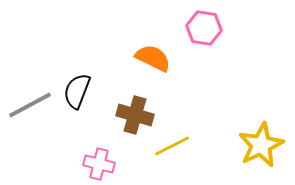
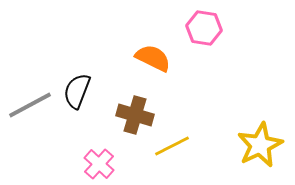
yellow star: moved 1 px left
pink cross: rotated 28 degrees clockwise
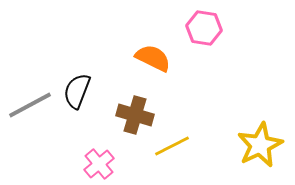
pink cross: rotated 8 degrees clockwise
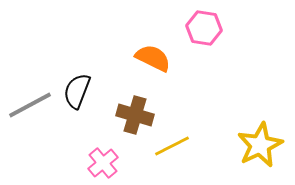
pink cross: moved 4 px right, 1 px up
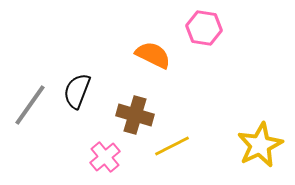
orange semicircle: moved 3 px up
gray line: rotated 27 degrees counterclockwise
pink cross: moved 2 px right, 6 px up
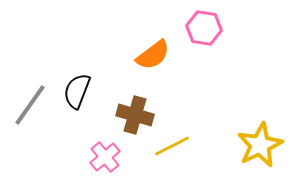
orange semicircle: rotated 117 degrees clockwise
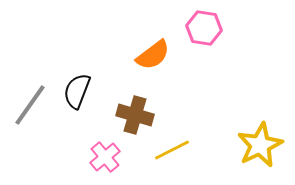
yellow line: moved 4 px down
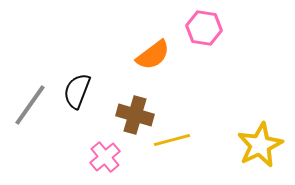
yellow line: moved 10 px up; rotated 12 degrees clockwise
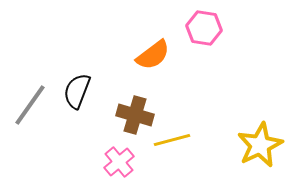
pink cross: moved 14 px right, 5 px down
